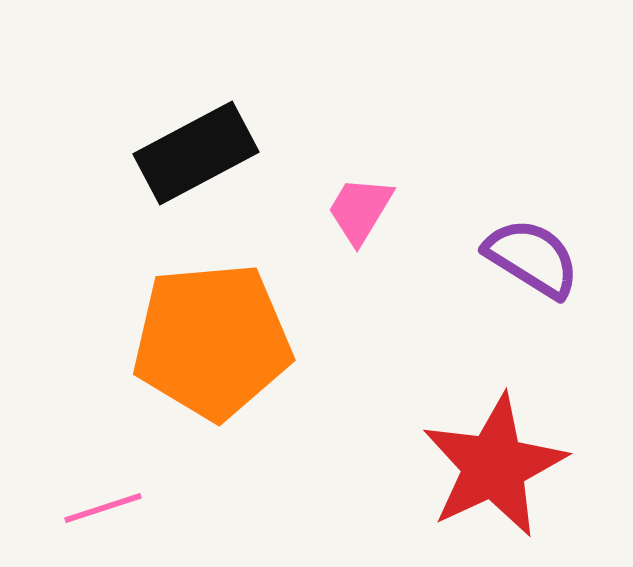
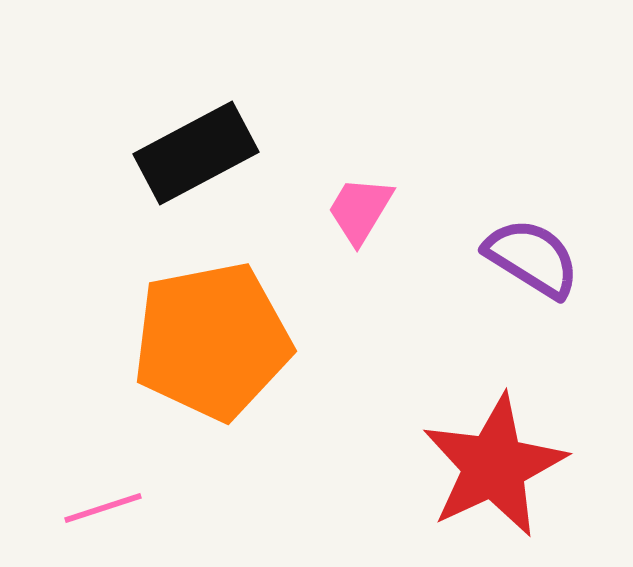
orange pentagon: rotated 6 degrees counterclockwise
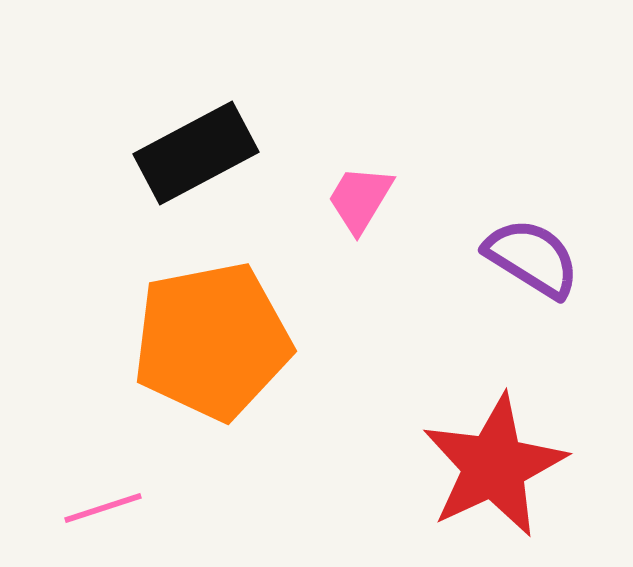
pink trapezoid: moved 11 px up
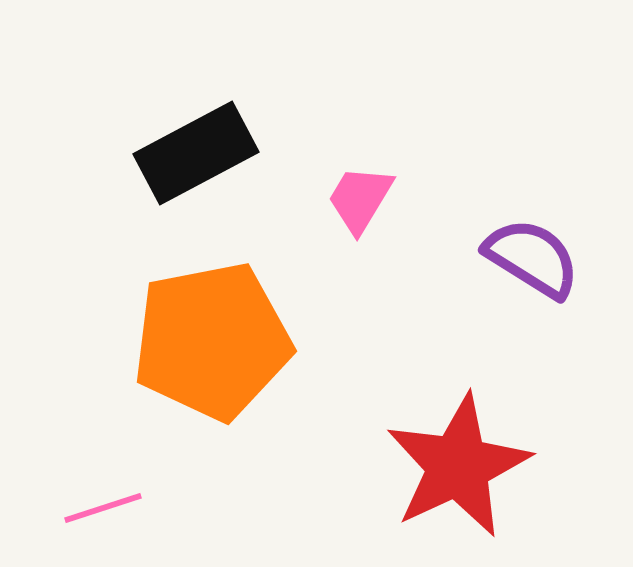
red star: moved 36 px left
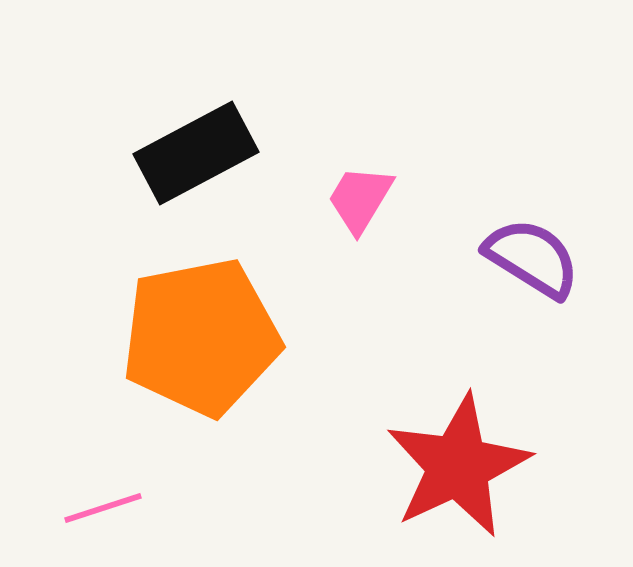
orange pentagon: moved 11 px left, 4 px up
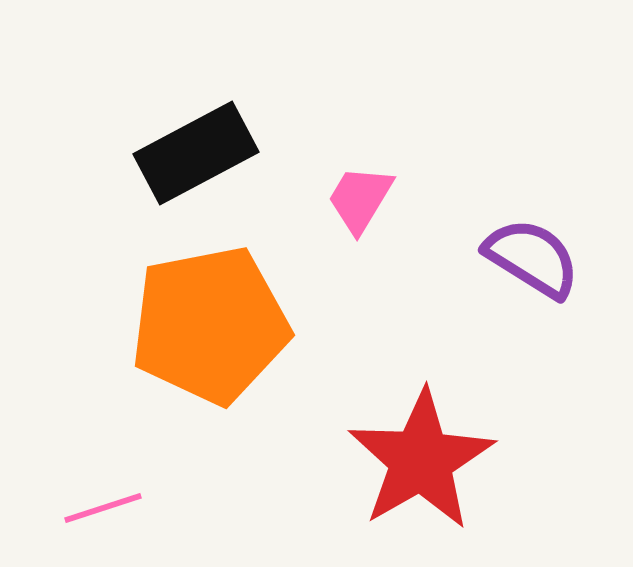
orange pentagon: moved 9 px right, 12 px up
red star: moved 37 px left, 6 px up; rotated 5 degrees counterclockwise
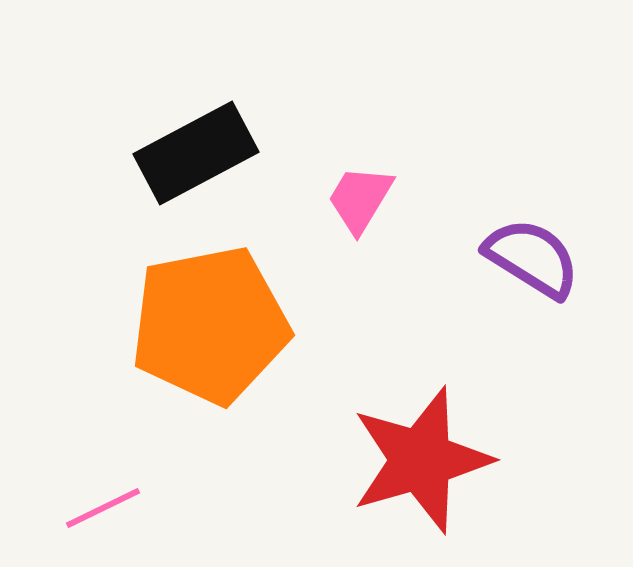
red star: rotated 14 degrees clockwise
pink line: rotated 8 degrees counterclockwise
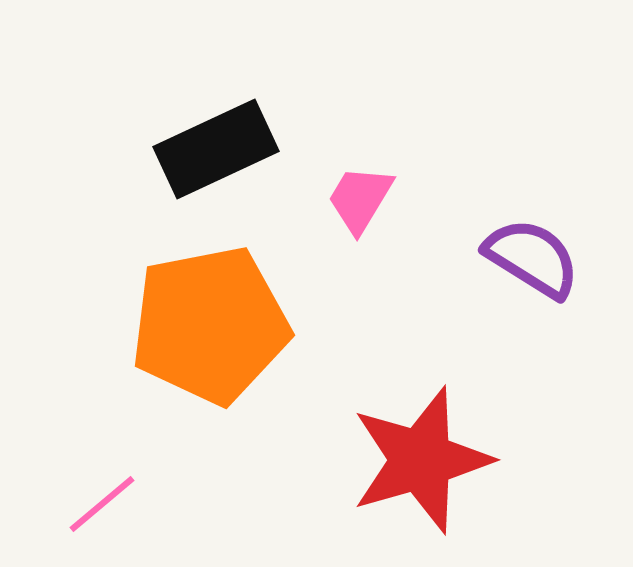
black rectangle: moved 20 px right, 4 px up; rotated 3 degrees clockwise
pink line: moved 1 px left, 4 px up; rotated 14 degrees counterclockwise
